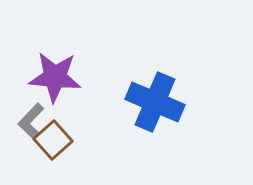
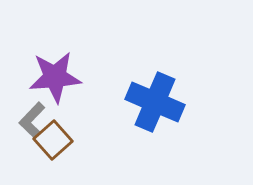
purple star: rotated 10 degrees counterclockwise
gray L-shape: moved 1 px right, 1 px up
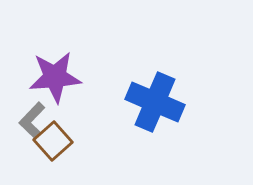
brown square: moved 1 px down
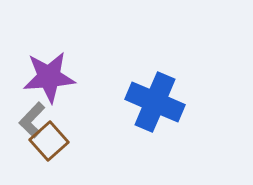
purple star: moved 6 px left
brown square: moved 4 px left
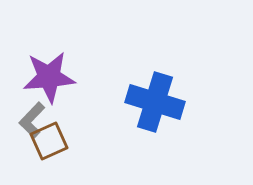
blue cross: rotated 6 degrees counterclockwise
brown square: rotated 18 degrees clockwise
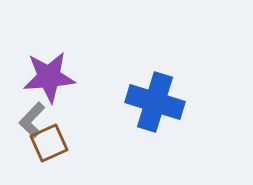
brown square: moved 2 px down
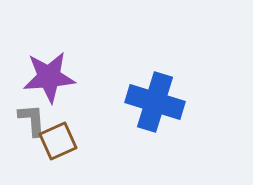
gray L-shape: rotated 132 degrees clockwise
brown square: moved 9 px right, 2 px up
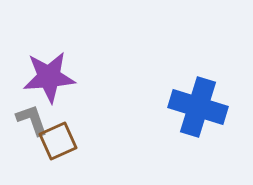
blue cross: moved 43 px right, 5 px down
gray L-shape: rotated 15 degrees counterclockwise
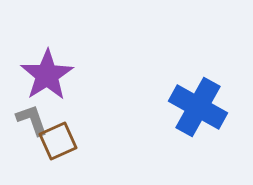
purple star: moved 2 px left, 2 px up; rotated 28 degrees counterclockwise
blue cross: rotated 12 degrees clockwise
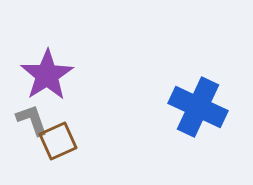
blue cross: rotated 4 degrees counterclockwise
